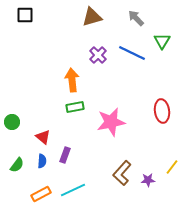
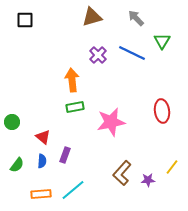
black square: moved 5 px down
cyan line: rotated 15 degrees counterclockwise
orange rectangle: rotated 24 degrees clockwise
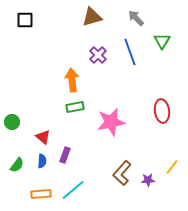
blue line: moved 2 px left, 1 px up; rotated 44 degrees clockwise
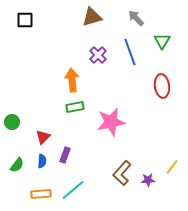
red ellipse: moved 25 px up
red triangle: rotated 35 degrees clockwise
